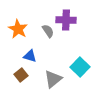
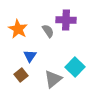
blue triangle: rotated 48 degrees clockwise
cyan square: moved 5 px left
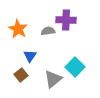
gray semicircle: rotated 64 degrees counterclockwise
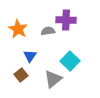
cyan square: moved 5 px left, 6 px up
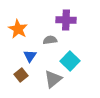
gray semicircle: moved 2 px right, 9 px down
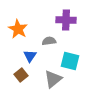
gray semicircle: moved 1 px left, 1 px down
cyan square: rotated 30 degrees counterclockwise
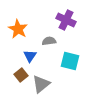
purple cross: rotated 24 degrees clockwise
gray triangle: moved 12 px left, 5 px down
